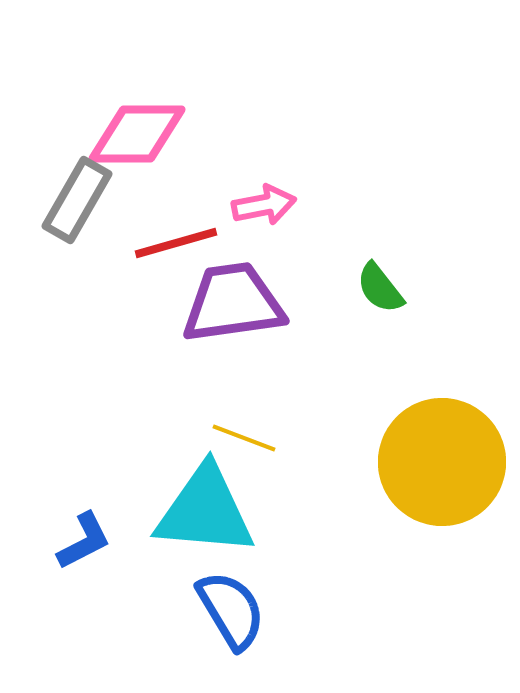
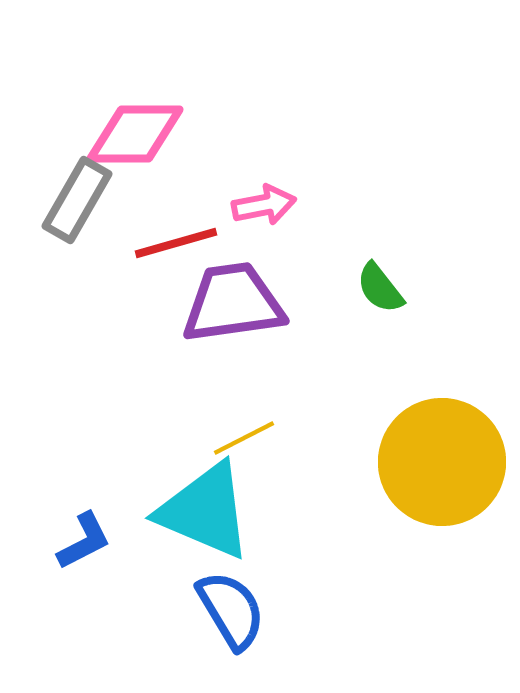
pink diamond: moved 2 px left
yellow line: rotated 48 degrees counterclockwise
cyan triangle: rotated 18 degrees clockwise
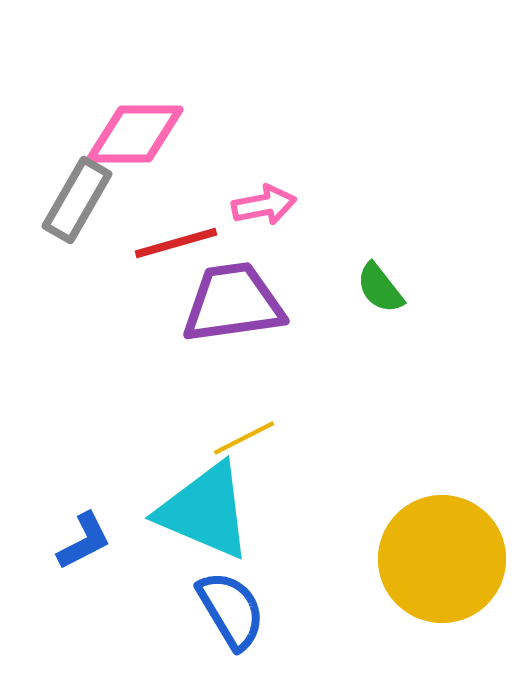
yellow circle: moved 97 px down
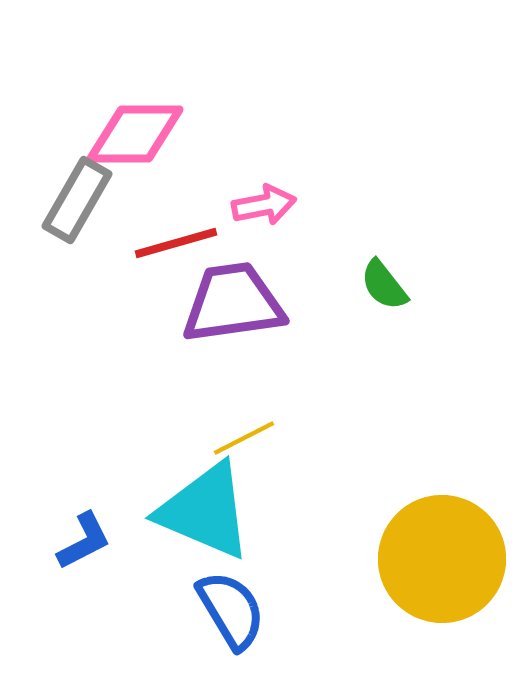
green semicircle: moved 4 px right, 3 px up
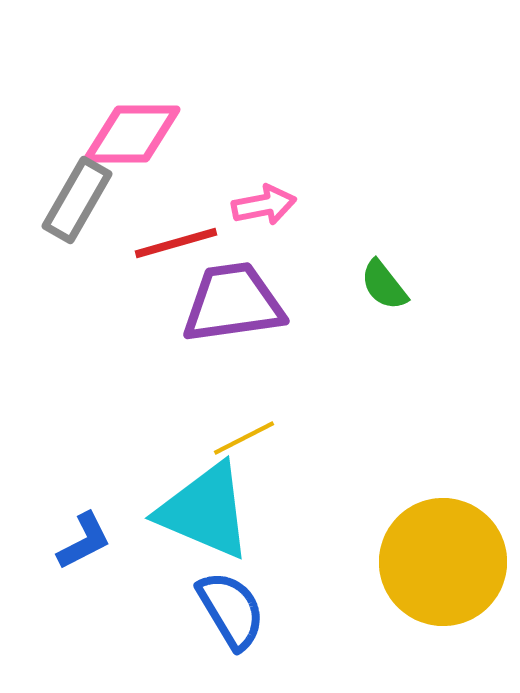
pink diamond: moved 3 px left
yellow circle: moved 1 px right, 3 px down
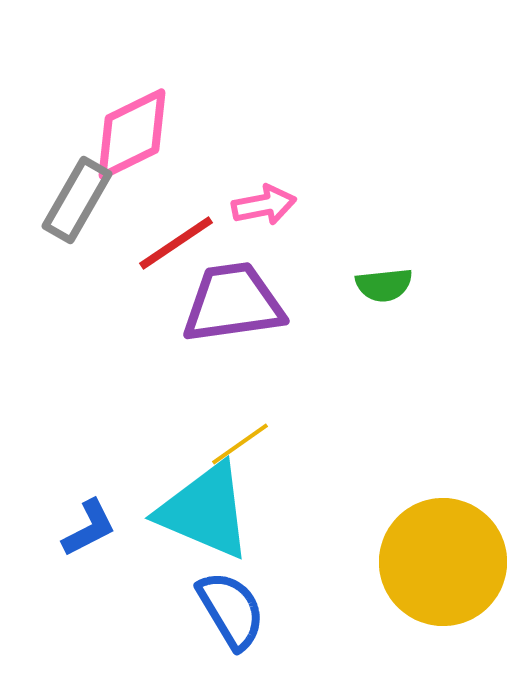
pink diamond: rotated 26 degrees counterclockwise
red line: rotated 18 degrees counterclockwise
green semicircle: rotated 58 degrees counterclockwise
yellow line: moved 4 px left, 6 px down; rotated 8 degrees counterclockwise
blue L-shape: moved 5 px right, 13 px up
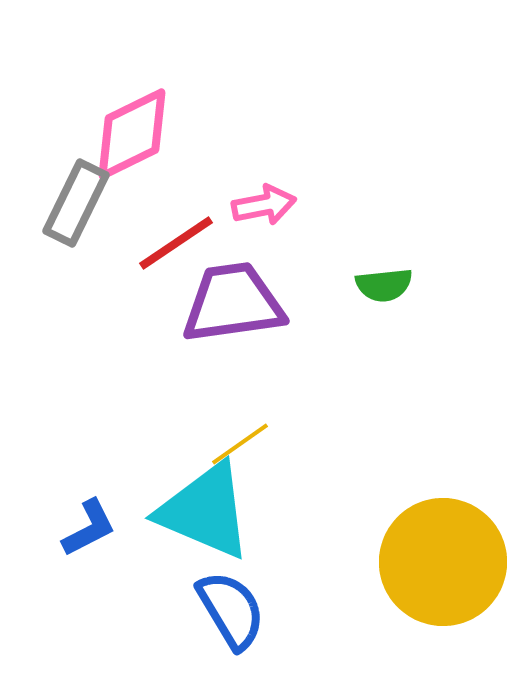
gray rectangle: moved 1 px left, 3 px down; rotated 4 degrees counterclockwise
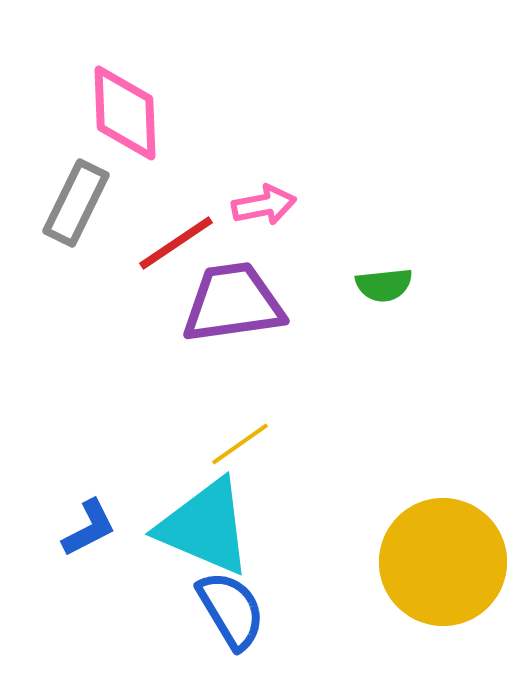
pink diamond: moved 7 px left, 21 px up; rotated 66 degrees counterclockwise
cyan triangle: moved 16 px down
